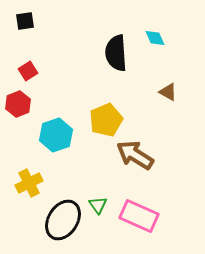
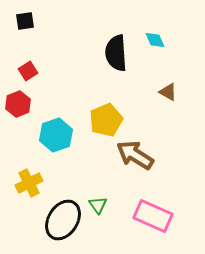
cyan diamond: moved 2 px down
pink rectangle: moved 14 px right
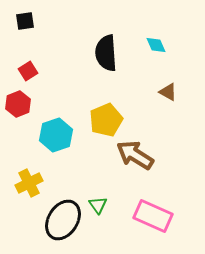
cyan diamond: moved 1 px right, 5 px down
black semicircle: moved 10 px left
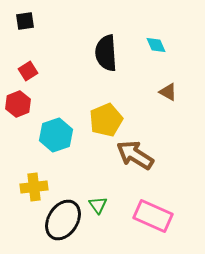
yellow cross: moved 5 px right, 4 px down; rotated 20 degrees clockwise
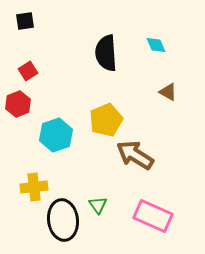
black ellipse: rotated 39 degrees counterclockwise
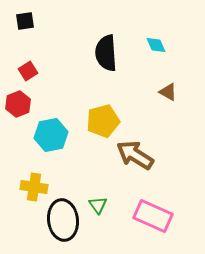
yellow pentagon: moved 3 px left, 1 px down; rotated 8 degrees clockwise
cyan hexagon: moved 5 px left; rotated 8 degrees clockwise
yellow cross: rotated 16 degrees clockwise
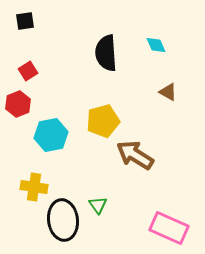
pink rectangle: moved 16 px right, 12 px down
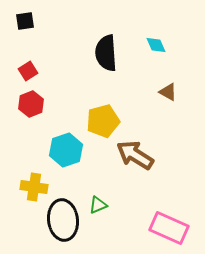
red hexagon: moved 13 px right
cyan hexagon: moved 15 px right, 15 px down; rotated 8 degrees counterclockwise
green triangle: rotated 42 degrees clockwise
